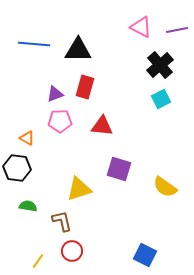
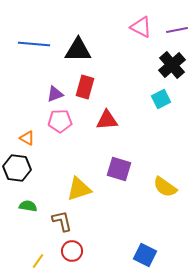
black cross: moved 12 px right
red triangle: moved 5 px right, 6 px up; rotated 10 degrees counterclockwise
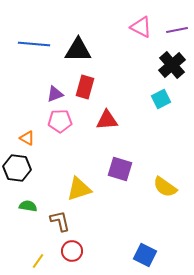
purple square: moved 1 px right
brown L-shape: moved 2 px left
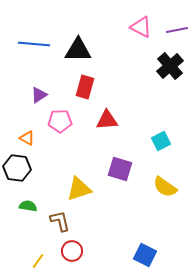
black cross: moved 2 px left, 1 px down
purple triangle: moved 16 px left, 1 px down; rotated 12 degrees counterclockwise
cyan square: moved 42 px down
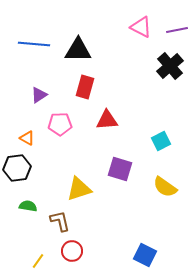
pink pentagon: moved 3 px down
black hexagon: rotated 16 degrees counterclockwise
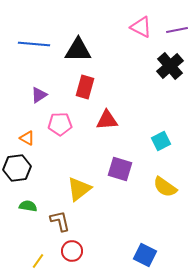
yellow triangle: rotated 20 degrees counterclockwise
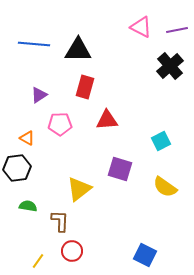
brown L-shape: rotated 15 degrees clockwise
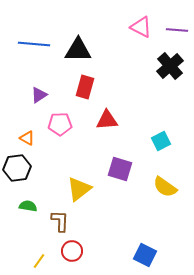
purple line: rotated 15 degrees clockwise
yellow line: moved 1 px right
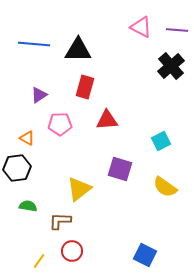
black cross: moved 1 px right
brown L-shape: rotated 90 degrees counterclockwise
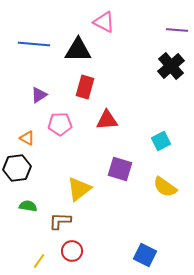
pink triangle: moved 37 px left, 5 px up
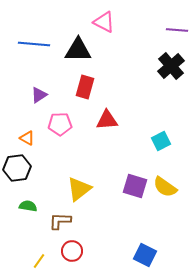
purple square: moved 15 px right, 17 px down
